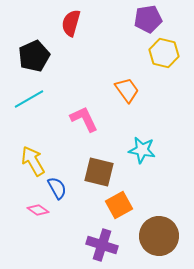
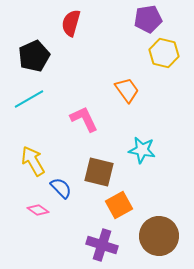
blue semicircle: moved 4 px right; rotated 15 degrees counterclockwise
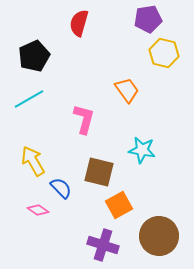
red semicircle: moved 8 px right
pink L-shape: rotated 40 degrees clockwise
purple cross: moved 1 px right
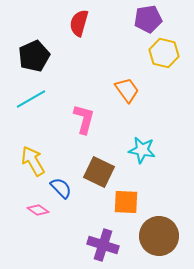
cyan line: moved 2 px right
brown square: rotated 12 degrees clockwise
orange square: moved 7 px right, 3 px up; rotated 32 degrees clockwise
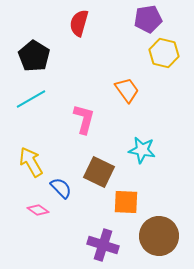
black pentagon: rotated 16 degrees counterclockwise
yellow arrow: moved 2 px left, 1 px down
